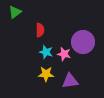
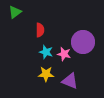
purple triangle: rotated 30 degrees clockwise
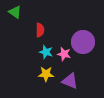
green triangle: rotated 48 degrees counterclockwise
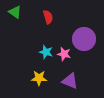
red semicircle: moved 8 px right, 13 px up; rotated 16 degrees counterclockwise
purple circle: moved 1 px right, 3 px up
yellow star: moved 7 px left, 4 px down
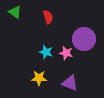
pink star: moved 2 px right, 1 px up
purple triangle: moved 2 px down
